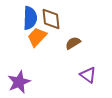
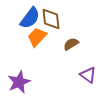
blue semicircle: rotated 35 degrees clockwise
brown semicircle: moved 2 px left, 1 px down
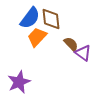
brown semicircle: rotated 77 degrees clockwise
purple triangle: moved 5 px left, 22 px up
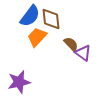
blue semicircle: moved 2 px up
purple star: rotated 10 degrees clockwise
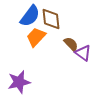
orange trapezoid: moved 1 px left
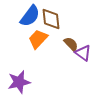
orange trapezoid: moved 2 px right, 2 px down
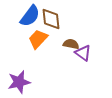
brown semicircle: rotated 35 degrees counterclockwise
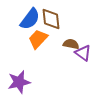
blue semicircle: moved 3 px down
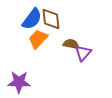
blue semicircle: moved 2 px right
purple triangle: rotated 36 degrees clockwise
purple star: rotated 15 degrees clockwise
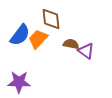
blue semicircle: moved 12 px left, 16 px down
purple triangle: moved 3 px right, 2 px up; rotated 36 degrees counterclockwise
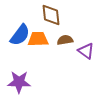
brown diamond: moved 4 px up
orange trapezoid: rotated 45 degrees clockwise
brown semicircle: moved 6 px left, 4 px up; rotated 21 degrees counterclockwise
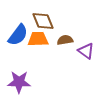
brown diamond: moved 8 px left, 6 px down; rotated 15 degrees counterclockwise
blue semicircle: moved 2 px left
